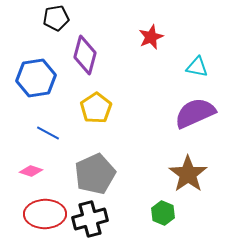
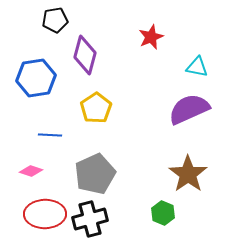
black pentagon: moved 1 px left, 2 px down
purple semicircle: moved 6 px left, 4 px up
blue line: moved 2 px right, 2 px down; rotated 25 degrees counterclockwise
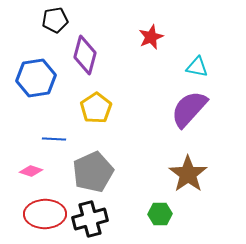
purple semicircle: rotated 24 degrees counterclockwise
blue line: moved 4 px right, 4 px down
gray pentagon: moved 2 px left, 2 px up
green hexagon: moved 3 px left, 1 px down; rotated 25 degrees counterclockwise
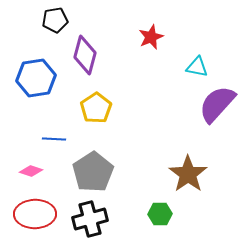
purple semicircle: moved 28 px right, 5 px up
gray pentagon: rotated 9 degrees counterclockwise
red ellipse: moved 10 px left
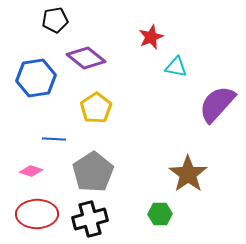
purple diamond: moved 1 px right, 3 px down; rotated 66 degrees counterclockwise
cyan triangle: moved 21 px left
red ellipse: moved 2 px right
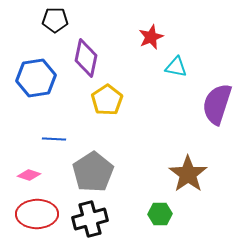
black pentagon: rotated 10 degrees clockwise
purple diamond: rotated 63 degrees clockwise
purple semicircle: rotated 24 degrees counterclockwise
yellow pentagon: moved 11 px right, 8 px up
pink diamond: moved 2 px left, 4 px down
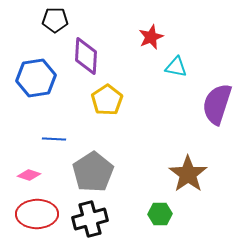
purple diamond: moved 2 px up; rotated 9 degrees counterclockwise
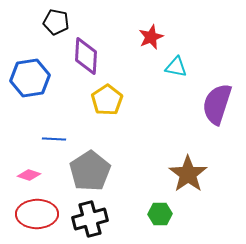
black pentagon: moved 1 px right, 2 px down; rotated 10 degrees clockwise
blue hexagon: moved 6 px left
gray pentagon: moved 3 px left, 1 px up
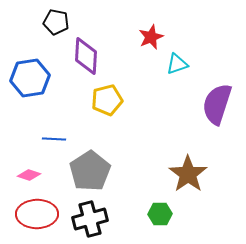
cyan triangle: moved 1 px right, 3 px up; rotated 30 degrees counterclockwise
yellow pentagon: rotated 20 degrees clockwise
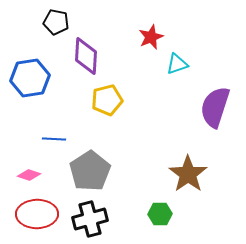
purple semicircle: moved 2 px left, 3 px down
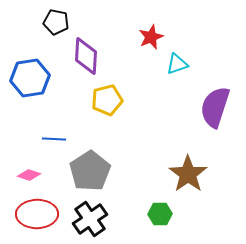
black cross: rotated 20 degrees counterclockwise
